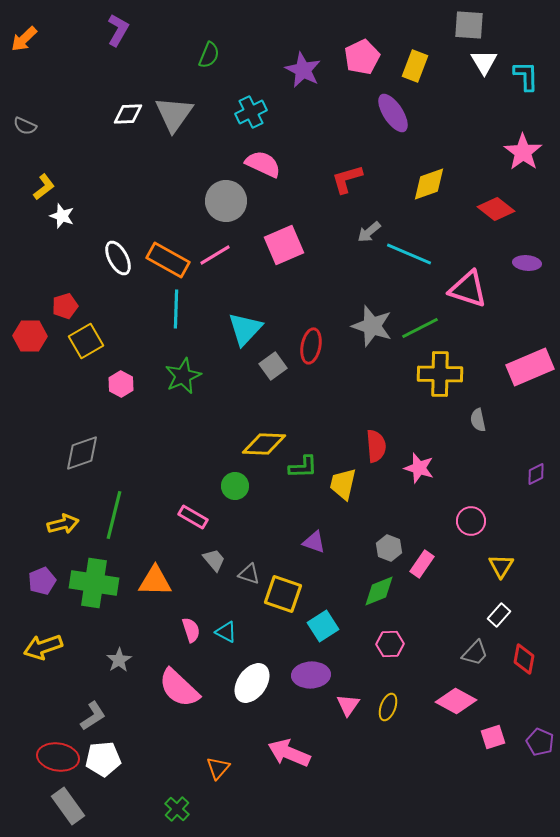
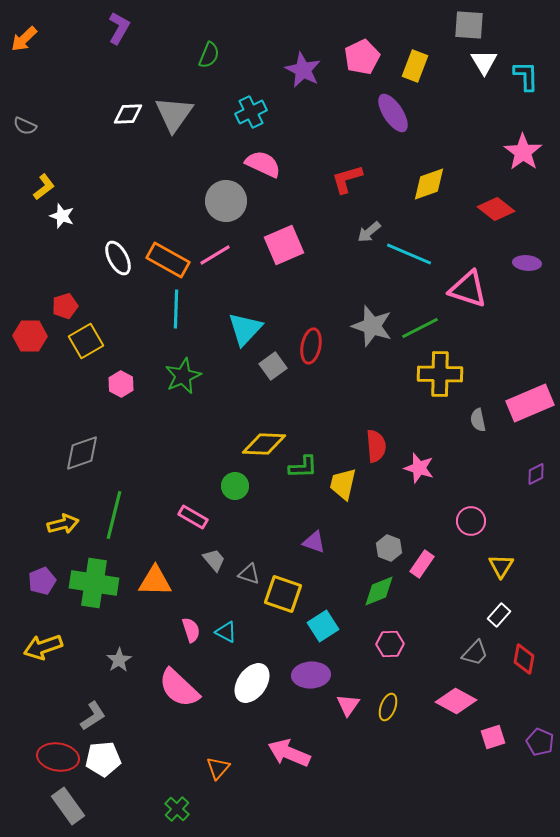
purple L-shape at (118, 30): moved 1 px right, 2 px up
pink rectangle at (530, 367): moved 36 px down
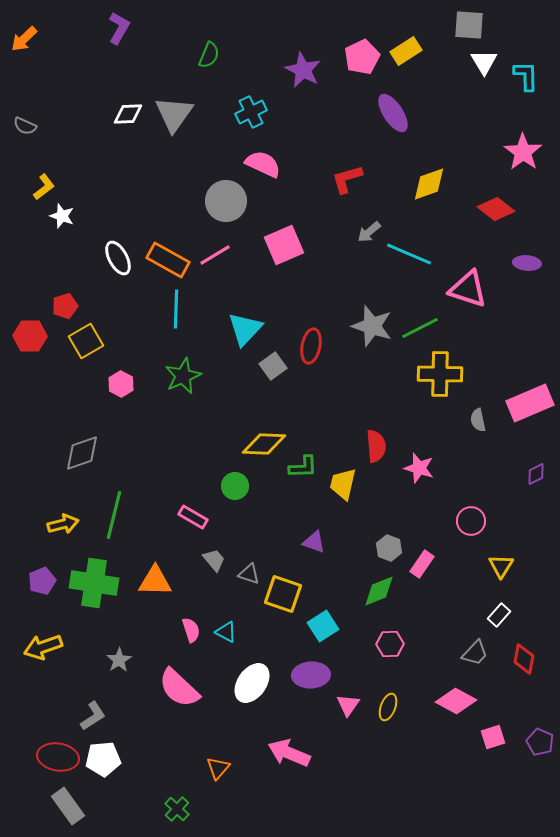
yellow rectangle at (415, 66): moved 9 px left, 15 px up; rotated 36 degrees clockwise
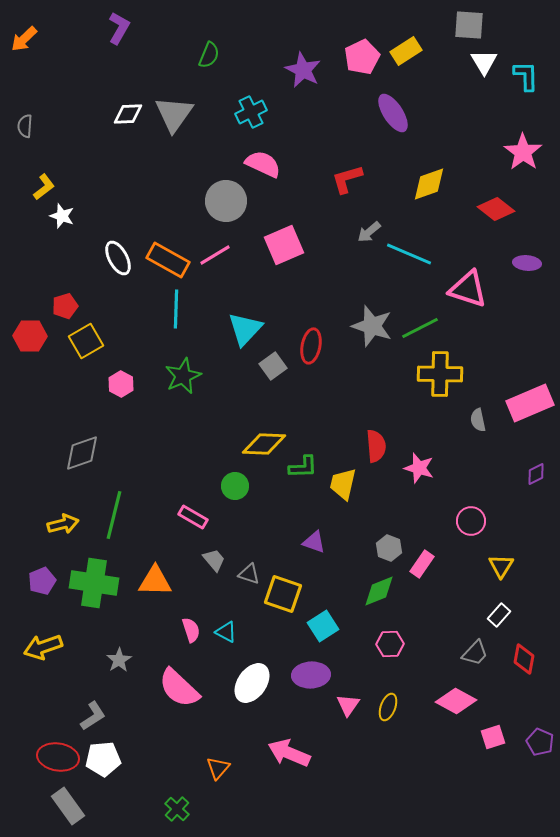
gray semicircle at (25, 126): rotated 70 degrees clockwise
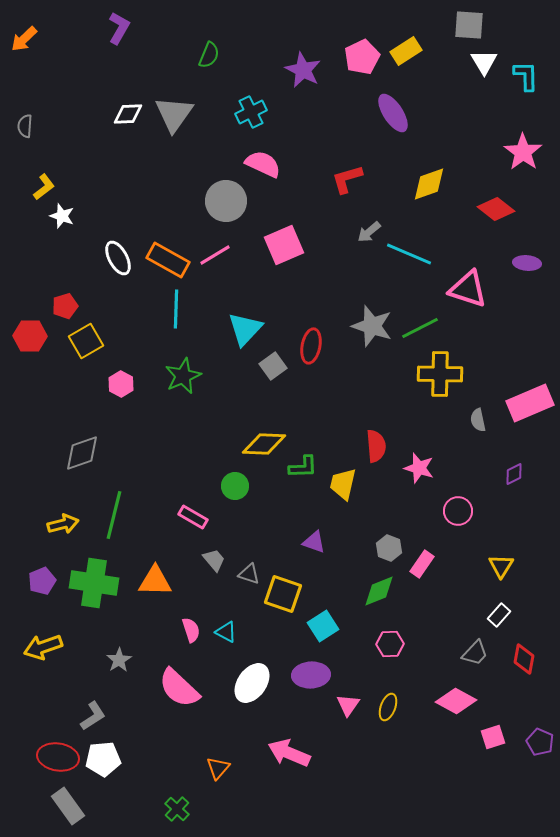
purple diamond at (536, 474): moved 22 px left
pink circle at (471, 521): moved 13 px left, 10 px up
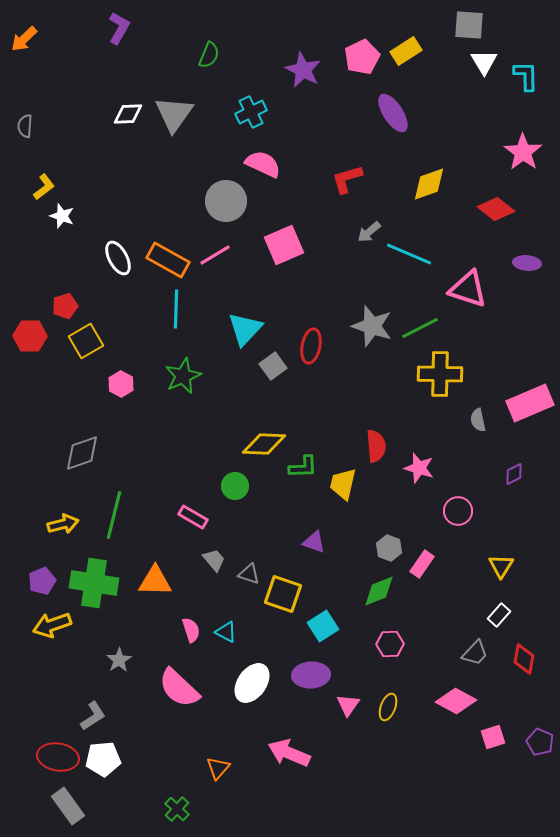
yellow arrow at (43, 647): moved 9 px right, 22 px up
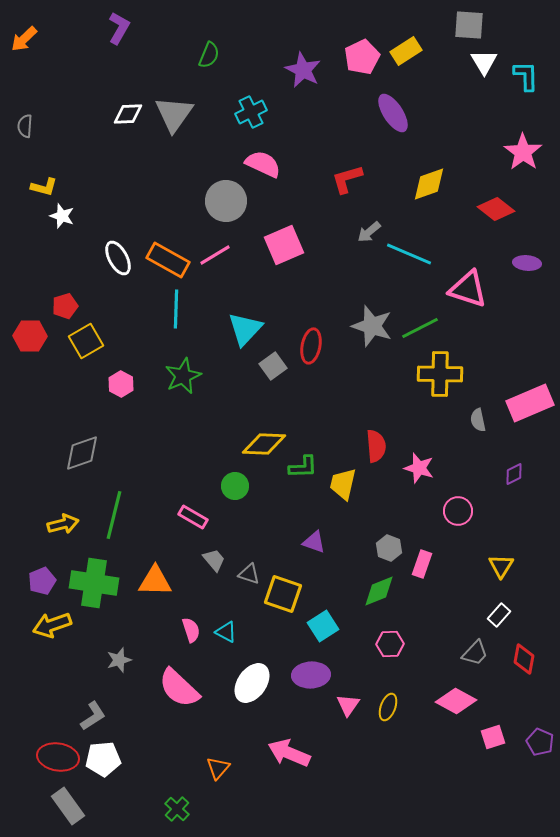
yellow L-shape at (44, 187): rotated 52 degrees clockwise
pink rectangle at (422, 564): rotated 16 degrees counterclockwise
gray star at (119, 660): rotated 15 degrees clockwise
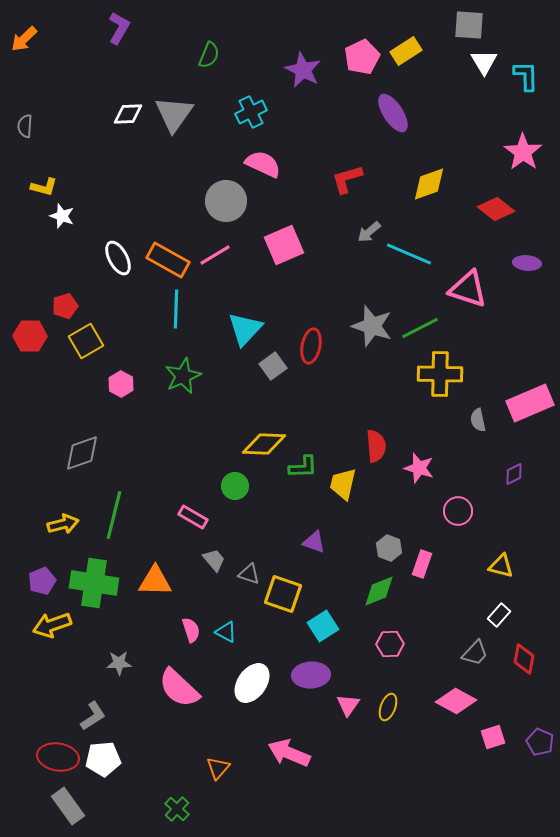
yellow triangle at (501, 566): rotated 48 degrees counterclockwise
gray star at (119, 660): moved 3 px down; rotated 15 degrees clockwise
